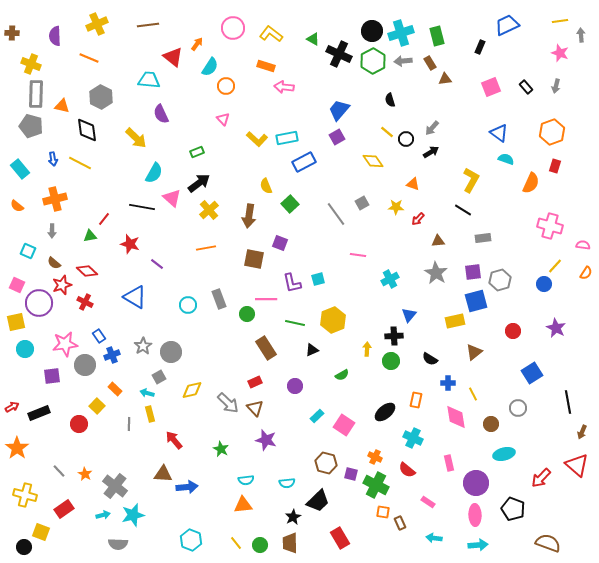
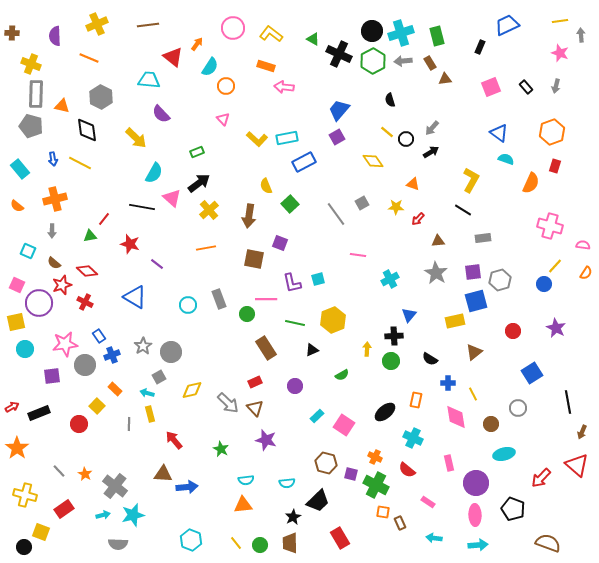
purple semicircle at (161, 114): rotated 18 degrees counterclockwise
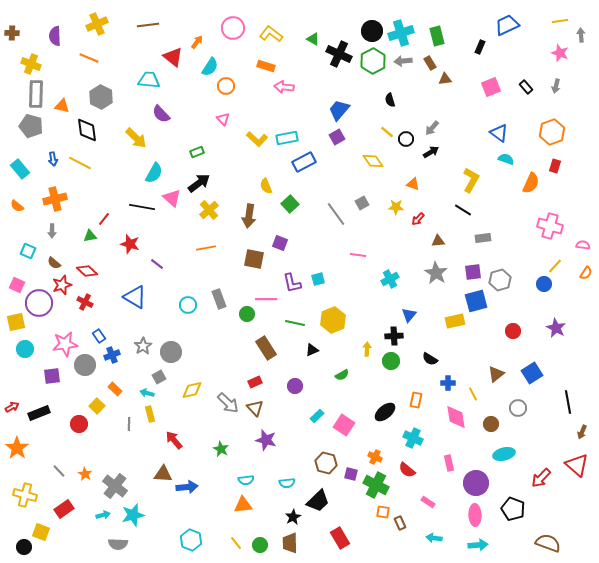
orange arrow at (197, 44): moved 2 px up
brown triangle at (474, 352): moved 22 px right, 22 px down
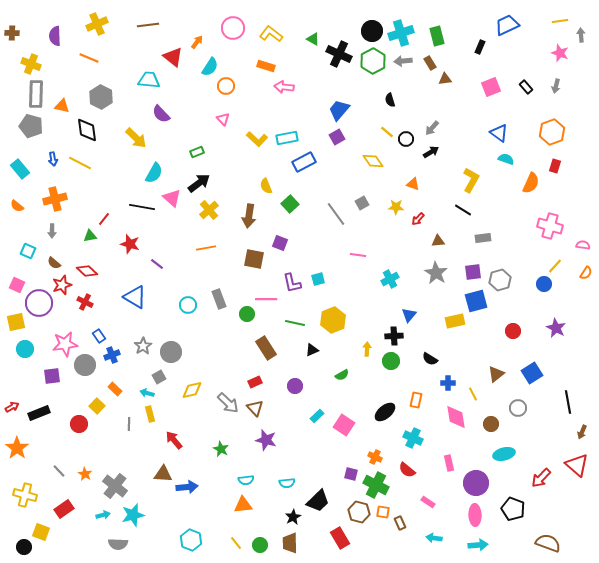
brown hexagon at (326, 463): moved 33 px right, 49 px down
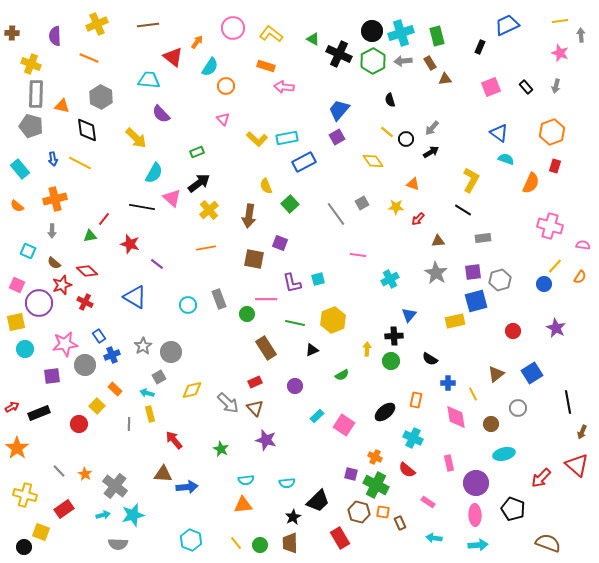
orange semicircle at (586, 273): moved 6 px left, 4 px down
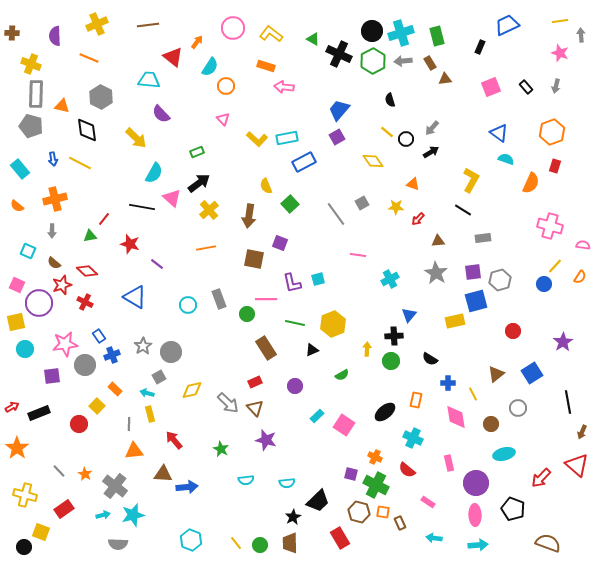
yellow hexagon at (333, 320): moved 4 px down
purple star at (556, 328): moved 7 px right, 14 px down; rotated 12 degrees clockwise
orange triangle at (243, 505): moved 109 px left, 54 px up
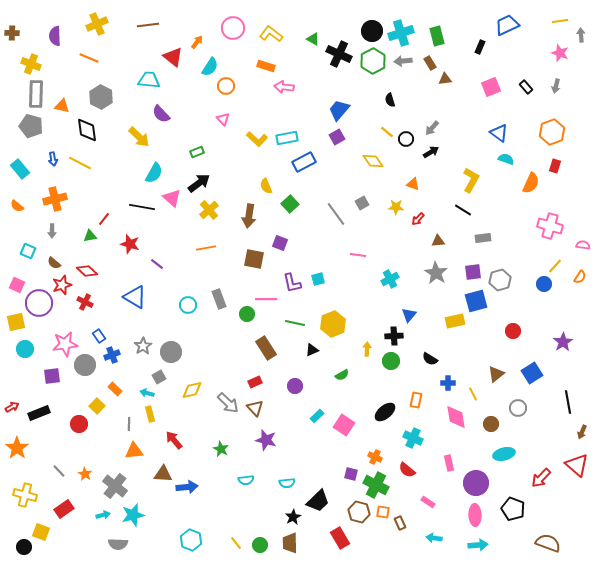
yellow arrow at (136, 138): moved 3 px right, 1 px up
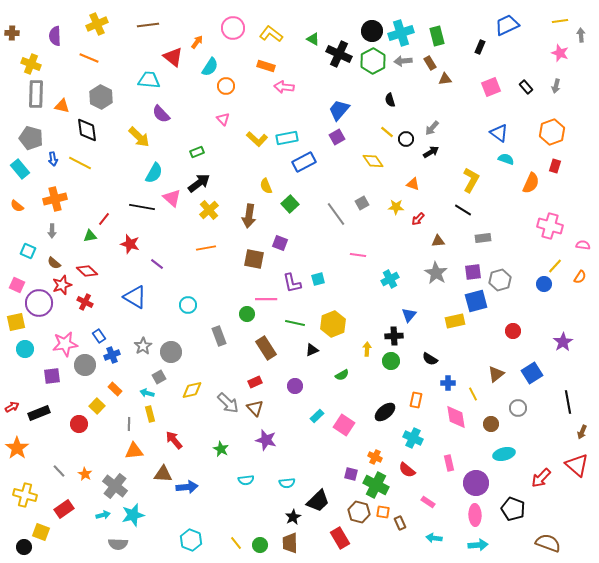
gray pentagon at (31, 126): moved 12 px down
gray rectangle at (219, 299): moved 37 px down
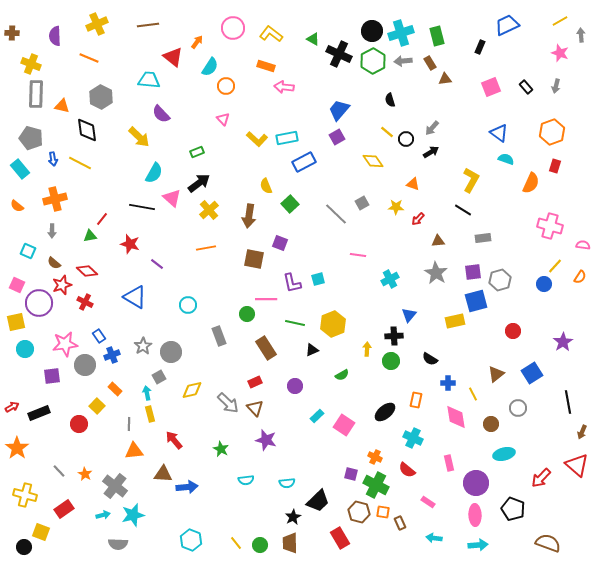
yellow line at (560, 21): rotated 21 degrees counterclockwise
gray line at (336, 214): rotated 10 degrees counterclockwise
red line at (104, 219): moved 2 px left
cyan arrow at (147, 393): rotated 64 degrees clockwise
